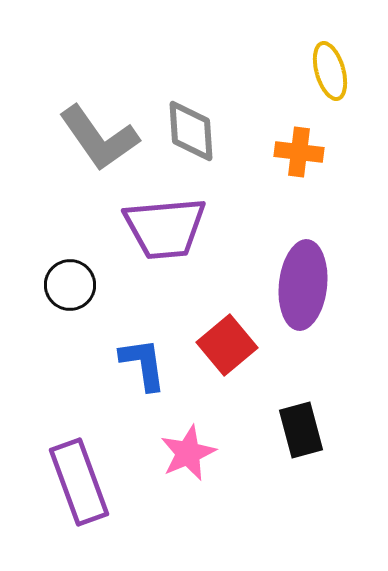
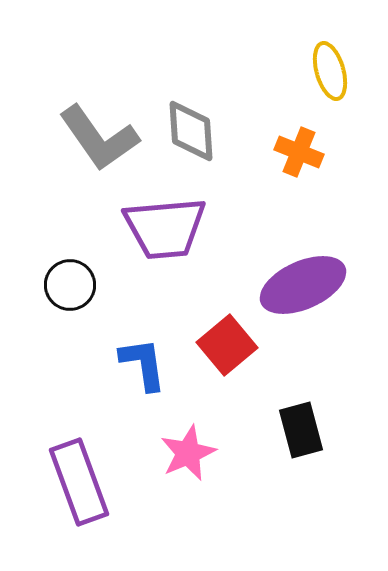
orange cross: rotated 15 degrees clockwise
purple ellipse: rotated 60 degrees clockwise
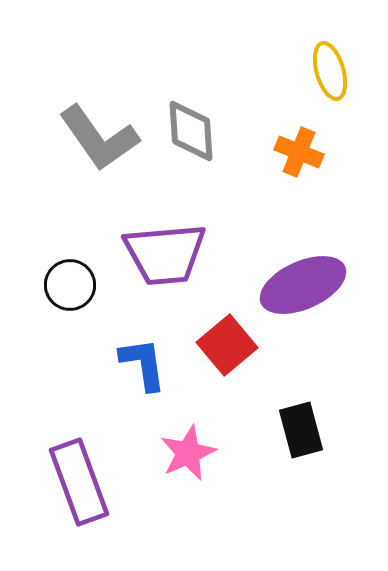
purple trapezoid: moved 26 px down
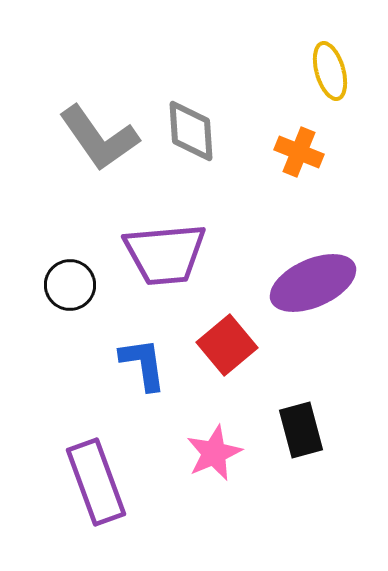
purple ellipse: moved 10 px right, 2 px up
pink star: moved 26 px right
purple rectangle: moved 17 px right
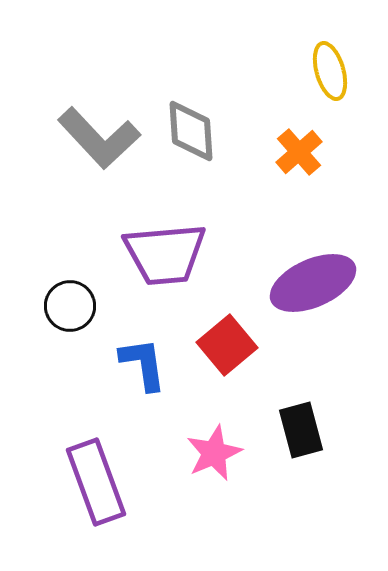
gray L-shape: rotated 8 degrees counterclockwise
orange cross: rotated 27 degrees clockwise
black circle: moved 21 px down
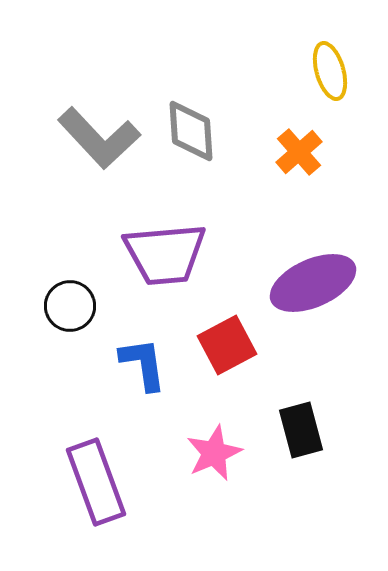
red square: rotated 12 degrees clockwise
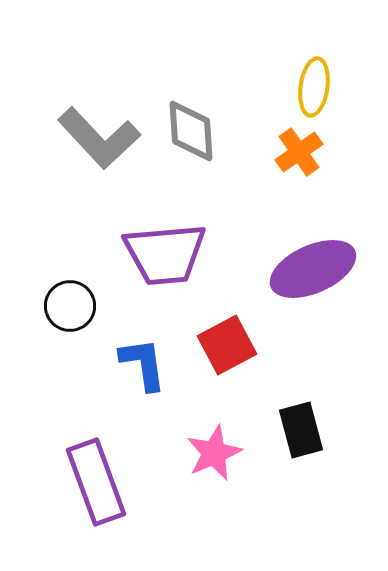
yellow ellipse: moved 16 px left, 16 px down; rotated 24 degrees clockwise
orange cross: rotated 6 degrees clockwise
purple ellipse: moved 14 px up
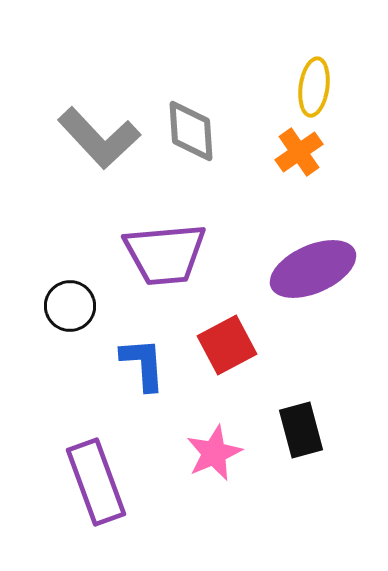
blue L-shape: rotated 4 degrees clockwise
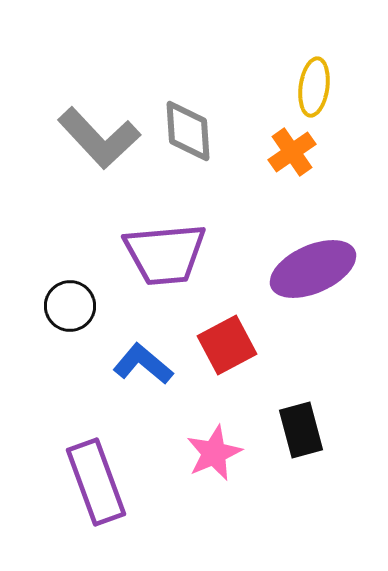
gray diamond: moved 3 px left
orange cross: moved 7 px left
blue L-shape: rotated 46 degrees counterclockwise
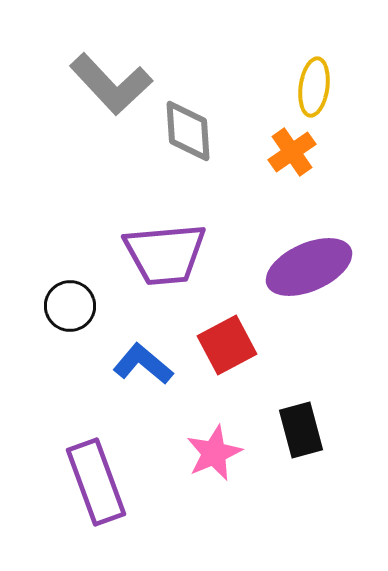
gray L-shape: moved 12 px right, 54 px up
purple ellipse: moved 4 px left, 2 px up
